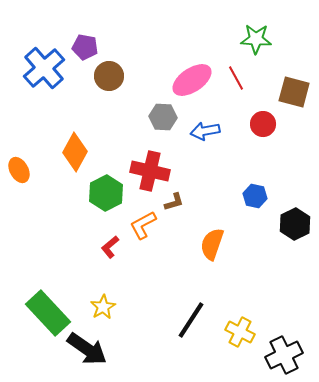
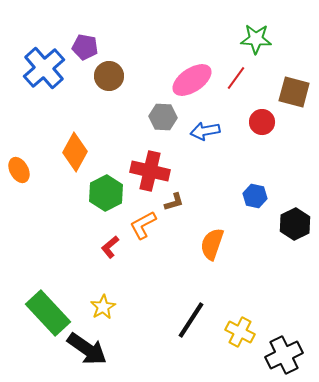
red line: rotated 65 degrees clockwise
red circle: moved 1 px left, 2 px up
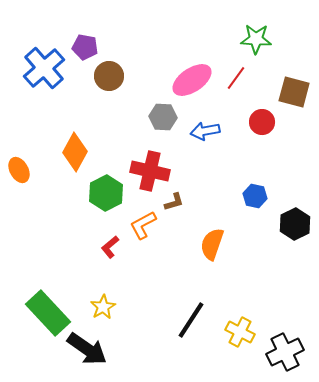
black cross: moved 1 px right, 3 px up
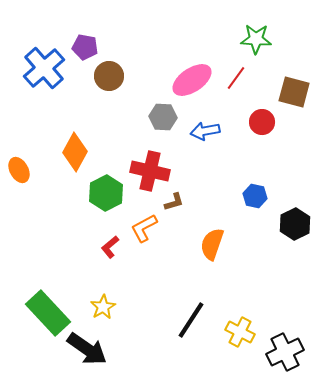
orange L-shape: moved 1 px right, 3 px down
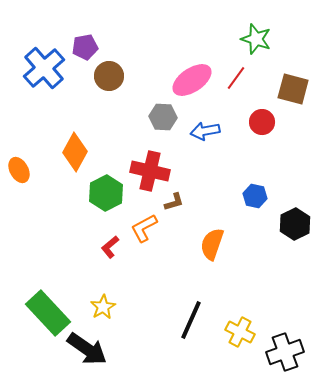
green star: rotated 16 degrees clockwise
purple pentagon: rotated 20 degrees counterclockwise
brown square: moved 1 px left, 3 px up
black line: rotated 9 degrees counterclockwise
black cross: rotated 6 degrees clockwise
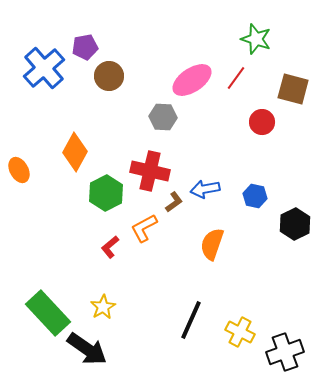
blue arrow: moved 58 px down
brown L-shape: rotated 20 degrees counterclockwise
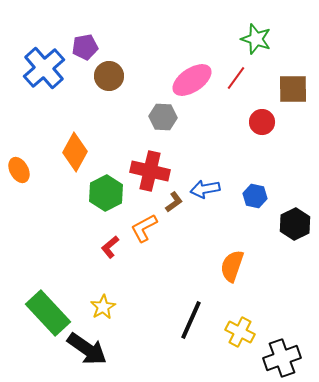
brown square: rotated 16 degrees counterclockwise
orange semicircle: moved 20 px right, 22 px down
black cross: moved 3 px left, 6 px down
